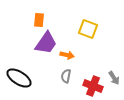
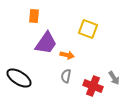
orange rectangle: moved 5 px left, 4 px up
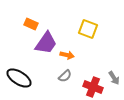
orange rectangle: moved 3 px left, 8 px down; rotated 72 degrees counterclockwise
gray semicircle: moved 1 px left; rotated 144 degrees counterclockwise
red cross: moved 1 px down
